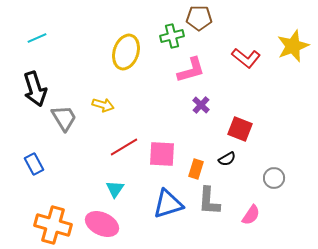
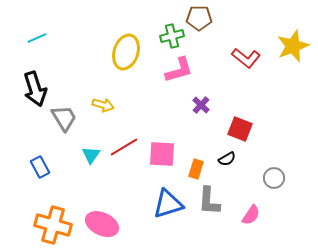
pink L-shape: moved 12 px left
blue rectangle: moved 6 px right, 3 px down
cyan triangle: moved 24 px left, 34 px up
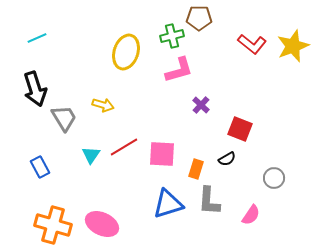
red L-shape: moved 6 px right, 14 px up
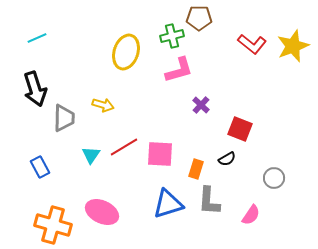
gray trapezoid: rotated 32 degrees clockwise
pink square: moved 2 px left
pink ellipse: moved 12 px up
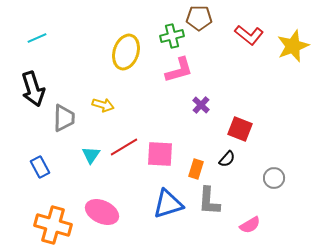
red L-shape: moved 3 px left, 9 px up
black arrow: moved 2 px left
black semicircle: rotated 18 degrees counterclockwise
pink semicircle: moved 1 px left, 10 px down; rotated 25 degrees clockwise
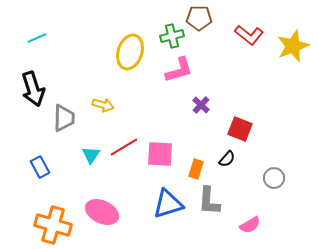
yellow ellipse: moved 4 px right
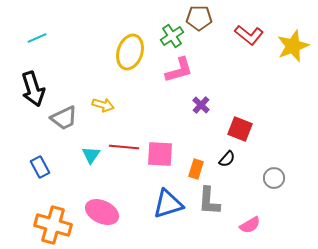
green cross: rotated 20 degrees counterclockwise
gray trapezoid: rotated 64 degrees clockwise
red line: rotated 36 degrees clockwise
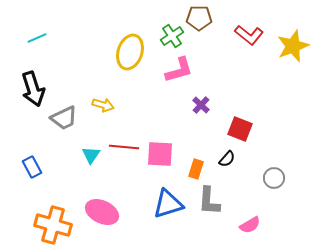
blue rectangle: moved 8 px left
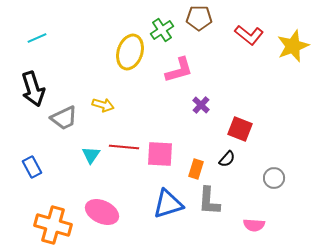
green cross: moved 10 px left, 6 px up
pink semicircle: moved 4 px right; rotated 35 degrees clockwise
